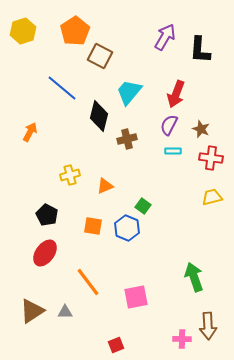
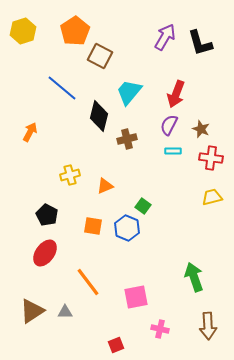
black L-shape: moved 7 px up; rotated 20 degrees counterclockwise
pink cross: moved 22 px left, 10 px up; rotated 12 degrees clockwise
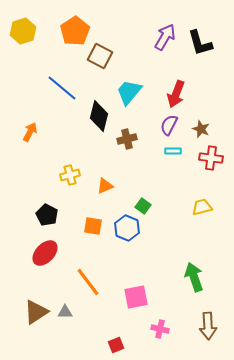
yellow trapezoid: moved 10 px left, 10 px down
red ellipse: rotated 8 degrees clockwise
brown triangle: moved 4 px right, 1 px down
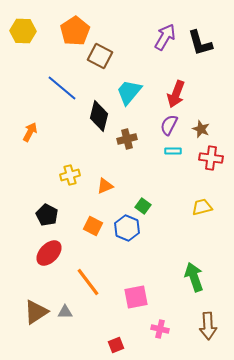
yellow hexagon: rotated 20 degrees clockwise
orange square: rotated 18 degrees clockwise
red ellipse: moved 4 px right
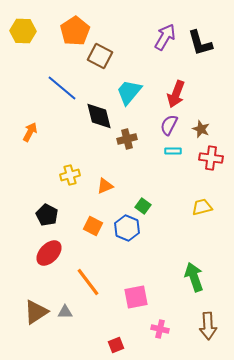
black diamond: rotated 28 degrees counterclockwise
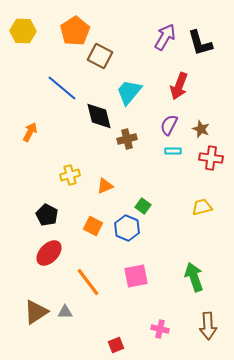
red arrow: moved 3 px right, 8 px up
pink square: moved 21 px up
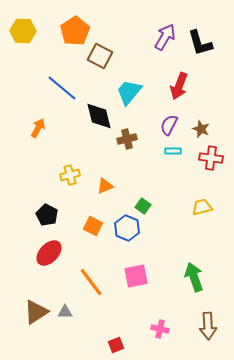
orange arrow: moved 8 px right, 4 px up
orange line: moved 3 px right
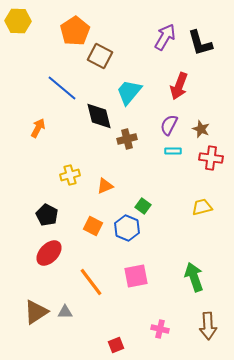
yellow hexagon: moved 5 px left, 10 px up
